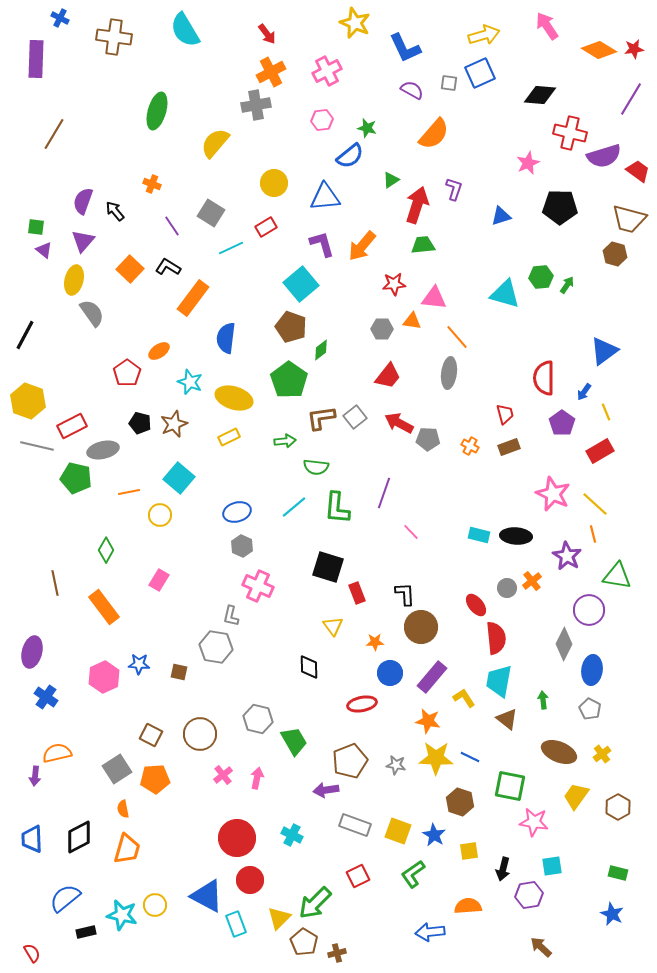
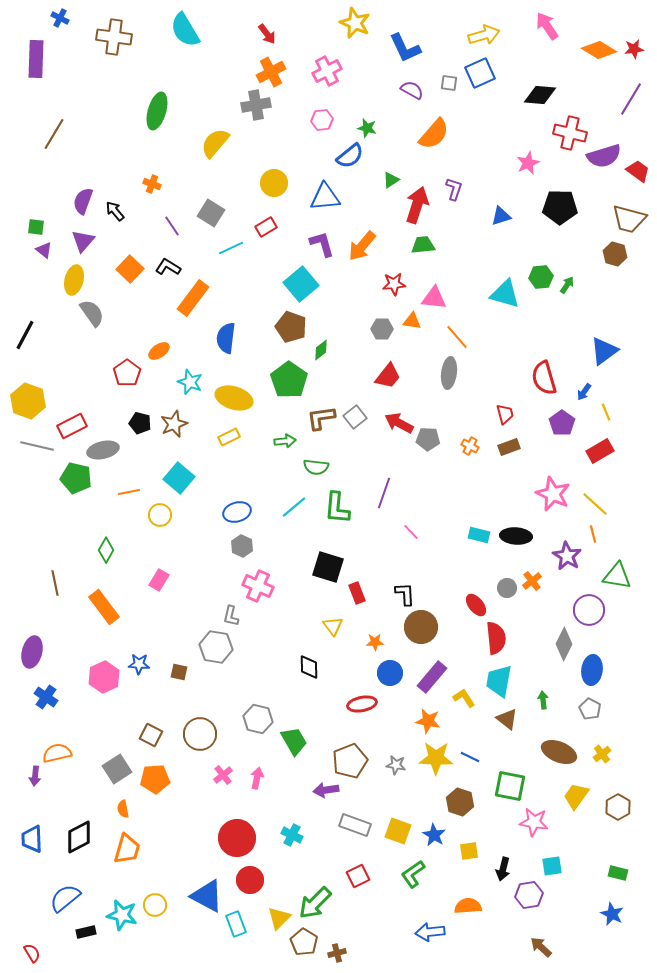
red semicircle at (544, 378): rotated 16 degrees counterclockwise
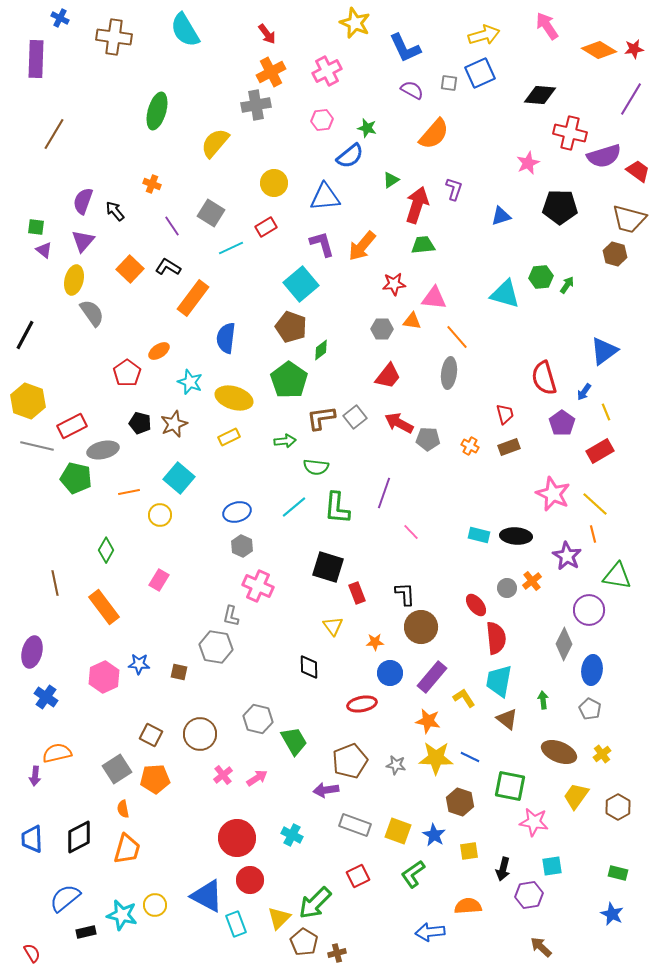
pink arrow at (257, 778): rotated 45 degrees clockwise
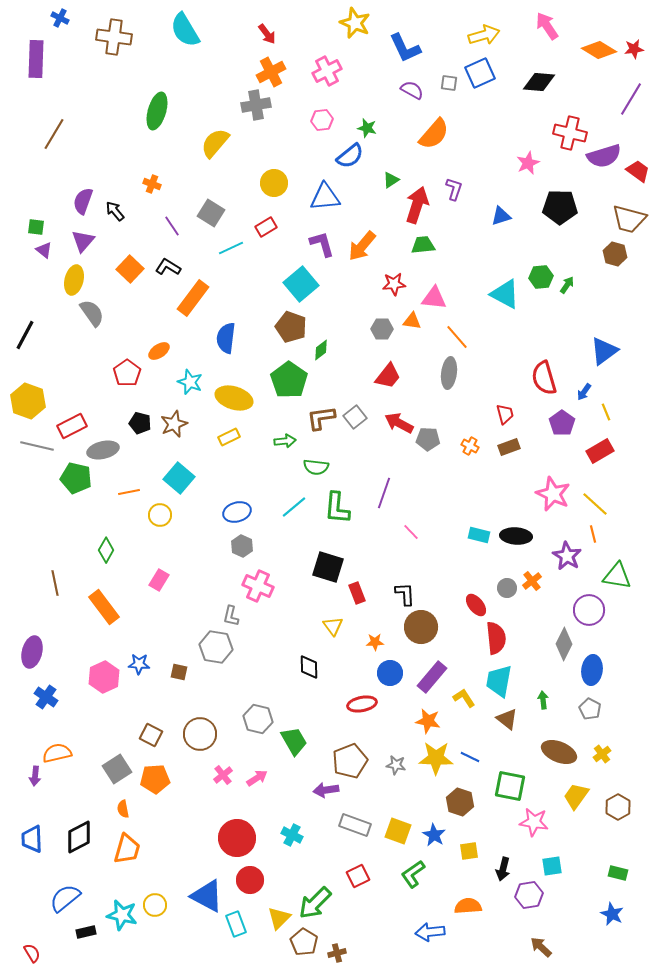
black diamond at (540, 95): moved 1 px left, 13 px up
cyan triangle at (505, 294): rotated 12 degrees clockwise
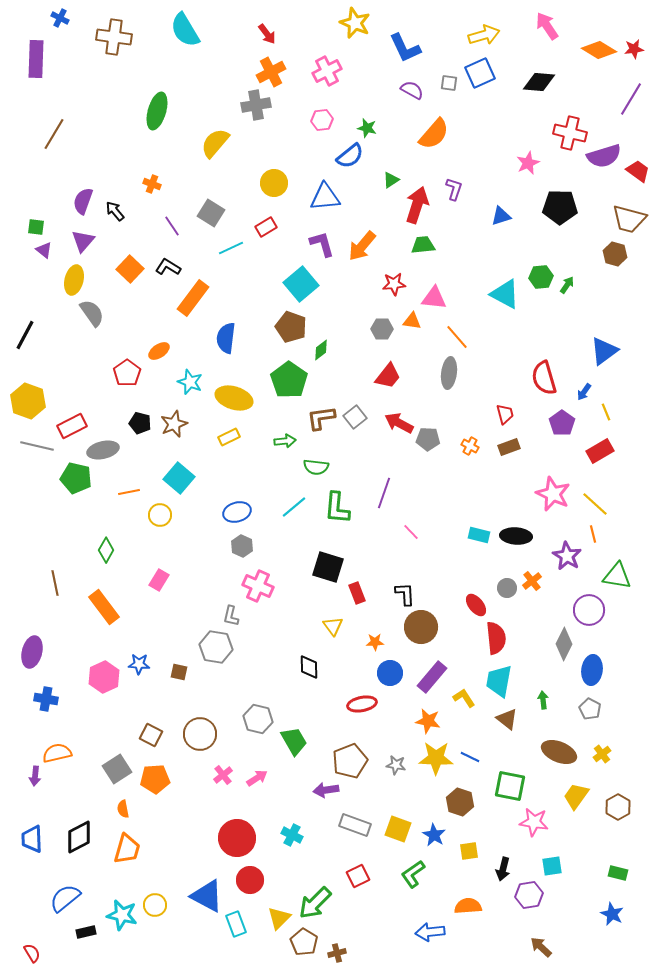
blue cross at (46, 697): moved 2 px down; rotated 25 degrees counterclockwise
yellow square at (398, 831): moved 2 px up
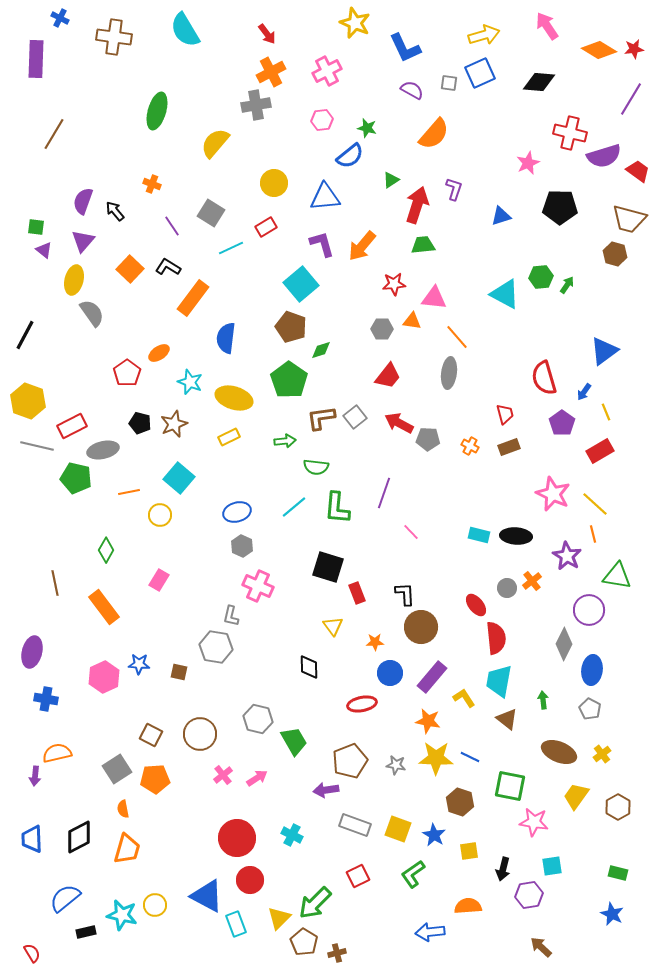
green diamond at (321, 350): rotated 20 degrees clockwise
orange ellipse at (159, 351): moved 2 px down
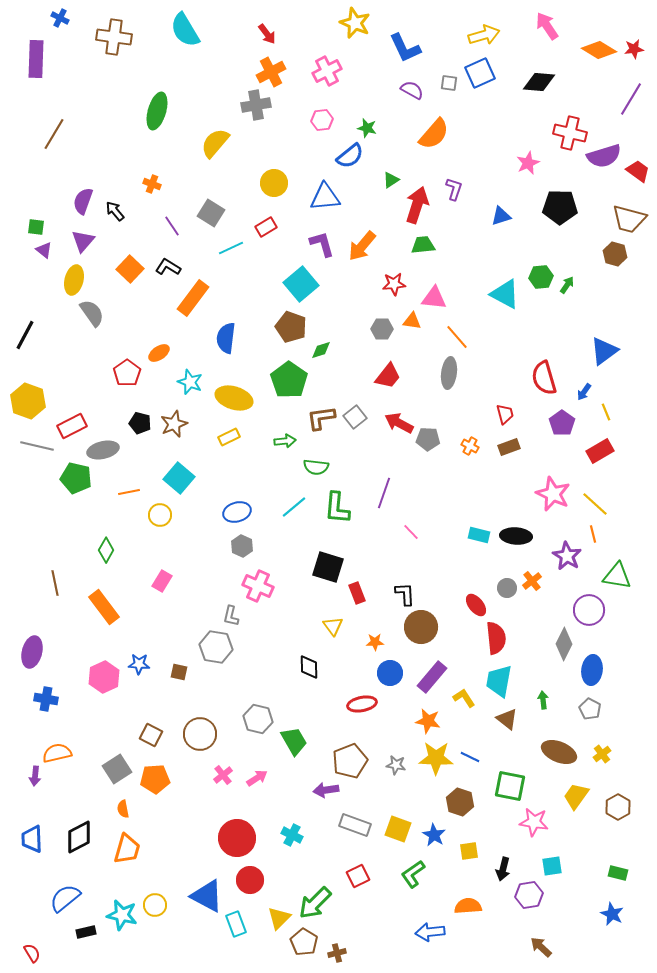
pink rectangle at (159, 580): moved 3 px right, 1 px down
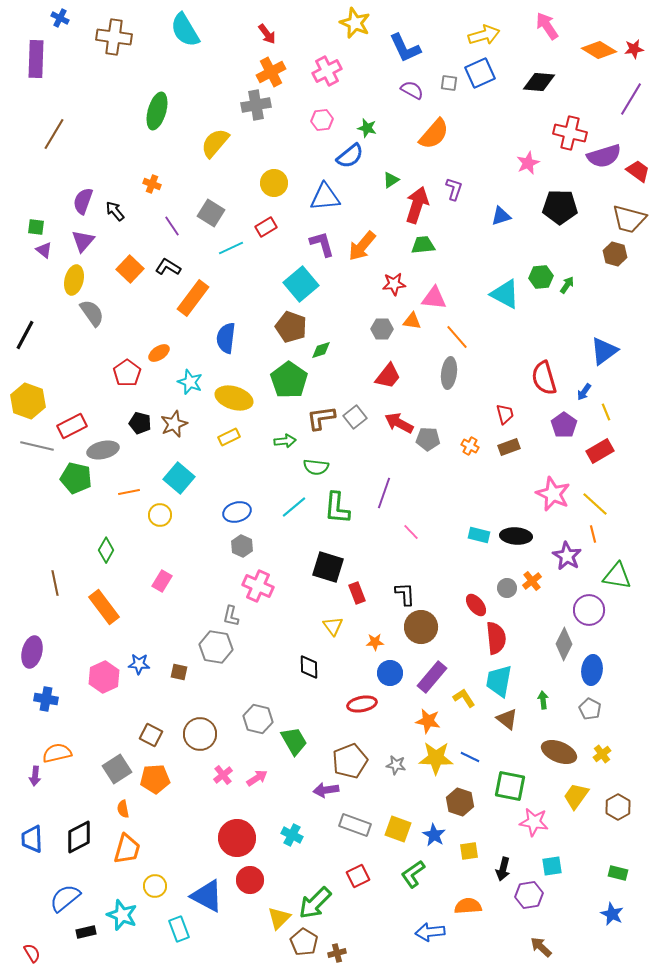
purple pentagon at (562, 423): moved 2 px right, 2 px down
yellow circle at (155, 905): moved 19 px up
cyan star at (122, 915): rotated 8 degrees clockwise
cyan rectangle at (236, 924): moved 57 px left, 5 px down
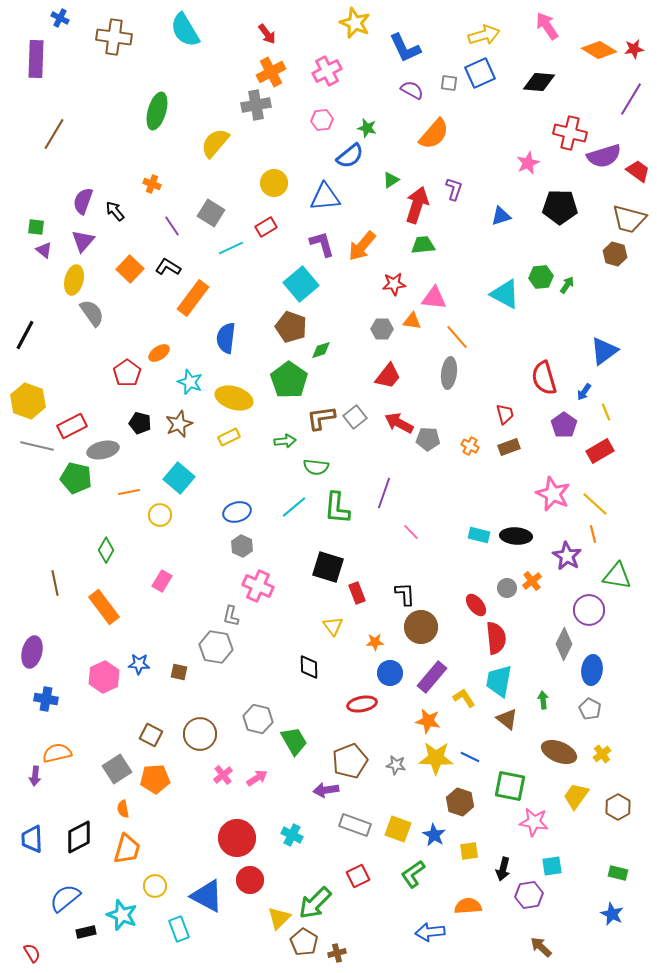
brown star at (174, 424): moved 5 px right
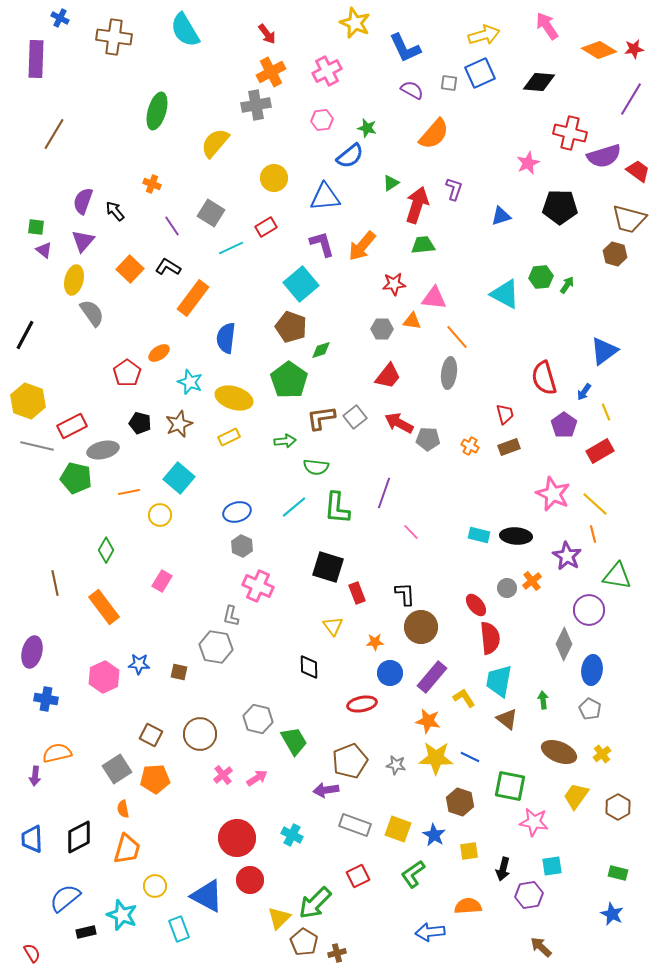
green triangle at (391, 180): moved 3 px down
yellow circle at (274, 183): moved 5 px up
red semicircle at (496, 638): moved 6 px left
